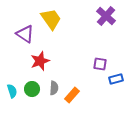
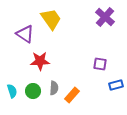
purple cross: moved 1 px left, 1 px down
red star: rotated 18 degrees clockwise
blue rectangle: moved 6 px down
green circle: moved 1 px right, 2 px down
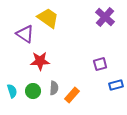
yellow trapezoid: moved 3 px left, 1 px up; rotated 20 degrees counterclockwise
purple square: rotated 24 degrees counterclockwise
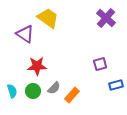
purple cross: moved 1 px right, 1 px down
red star: moved 3 px left, 5 px down
gray semicircle: rotated 40 degrees clockwise
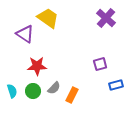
orange rectangle: rotated 14 degrees counterclockwise
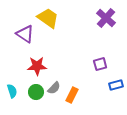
green circle: moved 3 px right, 1 px down
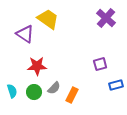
yellow trapezoid: moved 1 px down
green circle: moved 2 px left
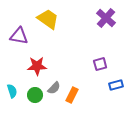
purple triangle: moved 6 px left, 2 px down; rotated 24 degrees counterclockwise
green circle: moved 1 px right, 3 px down
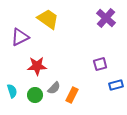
purple triangle: moved 1 px right, 1 px down; rotated 36 degrees counterclockwise
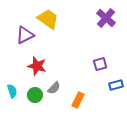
purple triangle: moved 5 px right, 2 px up
red star: rotated 18 degrees clockwise
orange rectangle: moved 6 px right, 5 px down
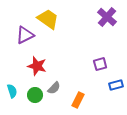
purple cross: moved 1 px right, 1 px up
